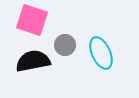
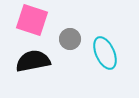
gray circle: moved 5 px right, 6 px up
cyan ellipse: moved 4 px right
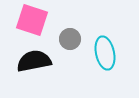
cyan ellipse: rotated 12 degrees clockwise
black semicircle: moved 1 px right
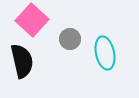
pink square: rotated 24 degrees clockwise
black semicircle: moved 12 px left; rotated 88 degrees clockwise
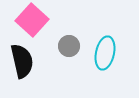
gray circle: moved 1 px left, 7 px down
cyan ellipse: rotated 24 degrees clockwise
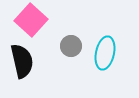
pink square: moved 1 px left
gray circle: moved 2 px right
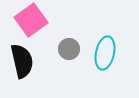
pink square: rotated 12 degrees clockwise
gray circle: moved 2 px left, 3 px down
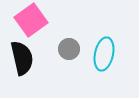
cyan ellipse: moved 1 px left, 1 px down
black semicircle: moved 3 px up
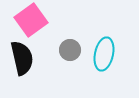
gray circle: moved 1 px right, 1 px down
